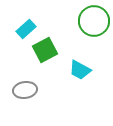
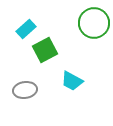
green circle: moved 2 px down
cyan trapezoid: moved 8 px left, 11 px down
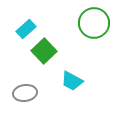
green square: moved 1 px left, 1 px down; rotated 15 degrees counterclockwise
gray ellipse: moved 3 px down
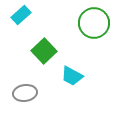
cyan rectangle: moved 5 px left, 14 px up
cyan trapezoid: moved 5 px up
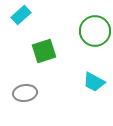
green circle: moved 1 px right, 8 px down
green square: rotated 25 degrees clockwise
cyan trapezoid: moved 22 px right, 6 px down
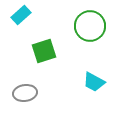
green circle: moved 5 px left, 5 px up
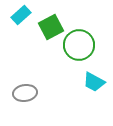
green circle: moved 11 px left, 19 px down
green square: moved 7 px right, 24 px up; rotated 10 degrees counterclockwise
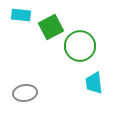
cyan rectangle: rotated 48 degrees clockwise
green circle: moved 1 px right, 1 px down
cyan trapezoid: moved 1 px down; rotated 55 degrees clockwise
